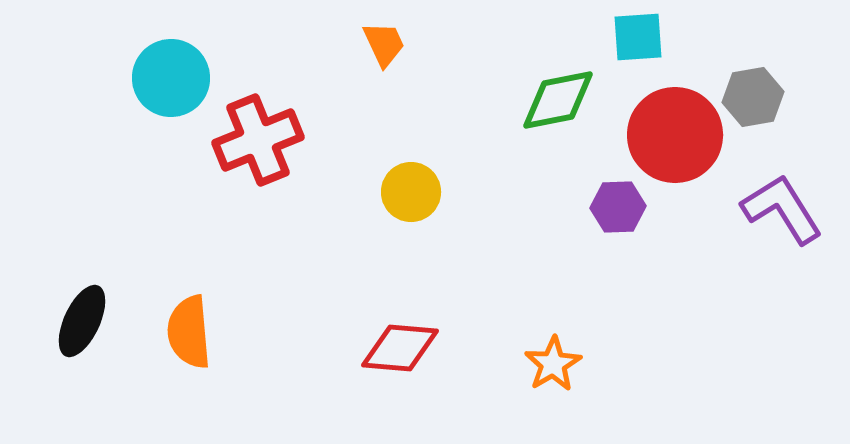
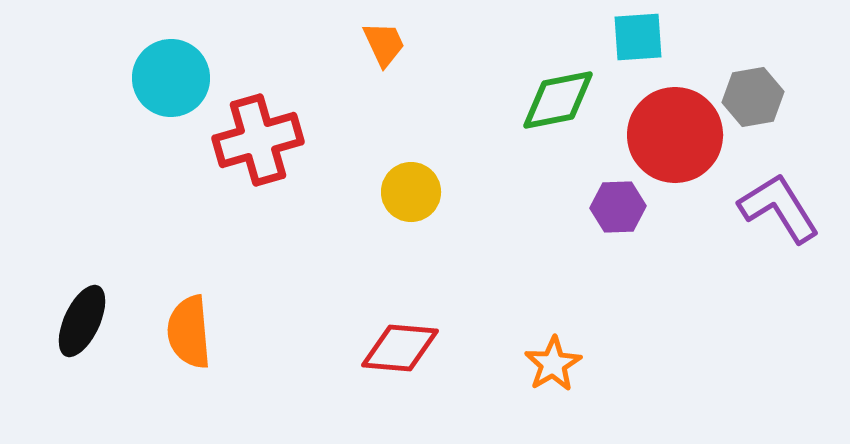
red cross: rotated 6 degrees clockwise
purple L-shape: moved 3 px left, 1 px up
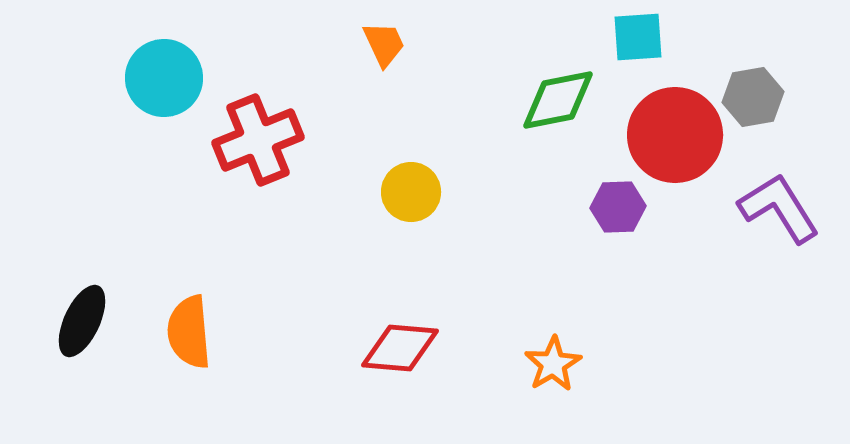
cyan circle: moved 7 px left
red cross: rotated 6 degrees counterclockwise
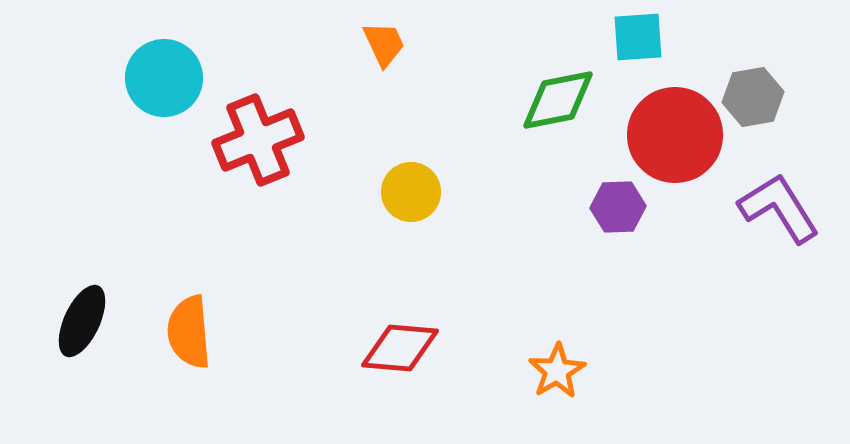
orange star: moved 4 px right, 7 px down
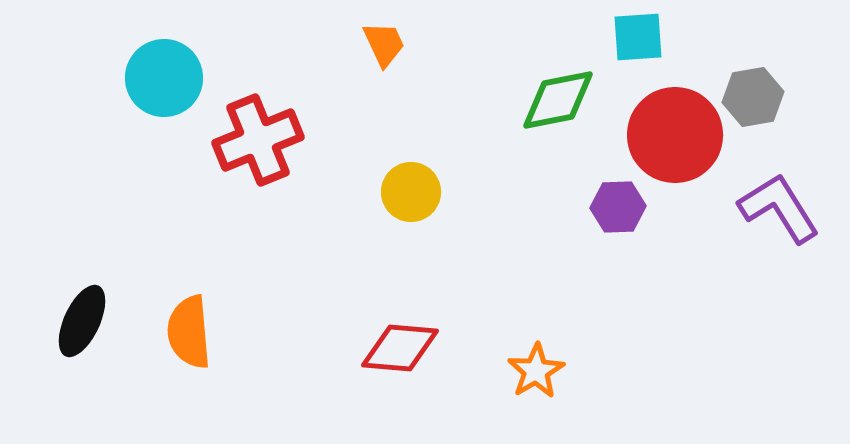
orange star: moved 21 px left
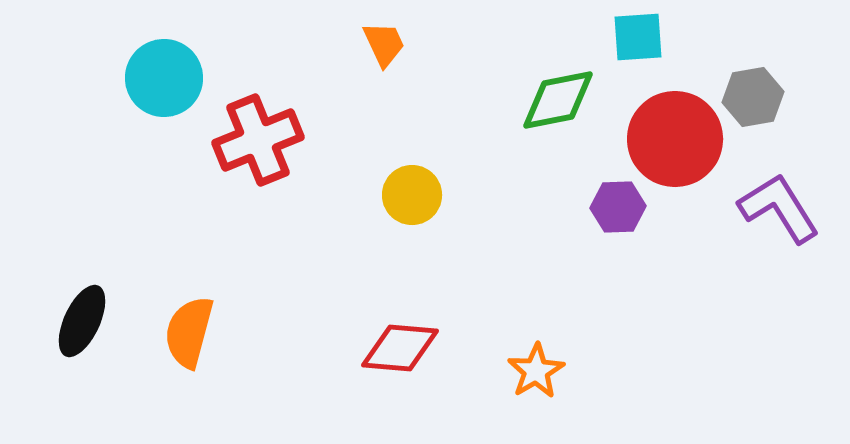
red circle: moved 4 px down
yellow circle: moved 1 px right, 3 px down
orange semicircle: rotated 20 degrees clockwise
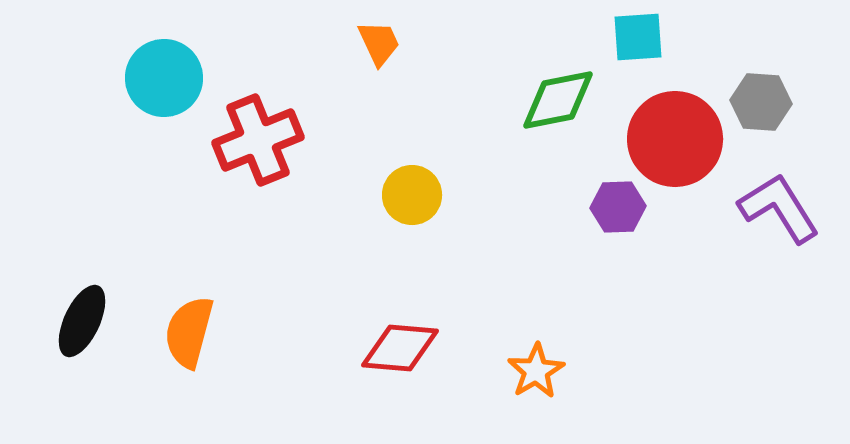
orange trapezoid: moved 5 px left, 1 px up
gray hexagon: moved 8 px right, 5 px down; rotated 14 degrees clockwise
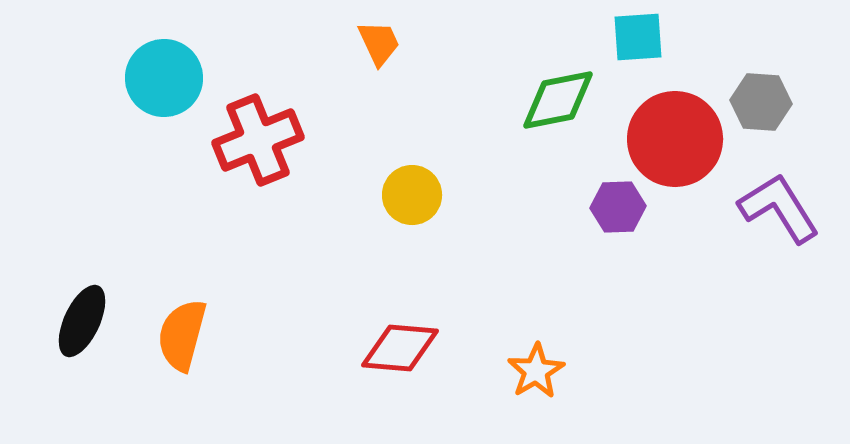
orange semicircle: moved 7 px left, 3 px down
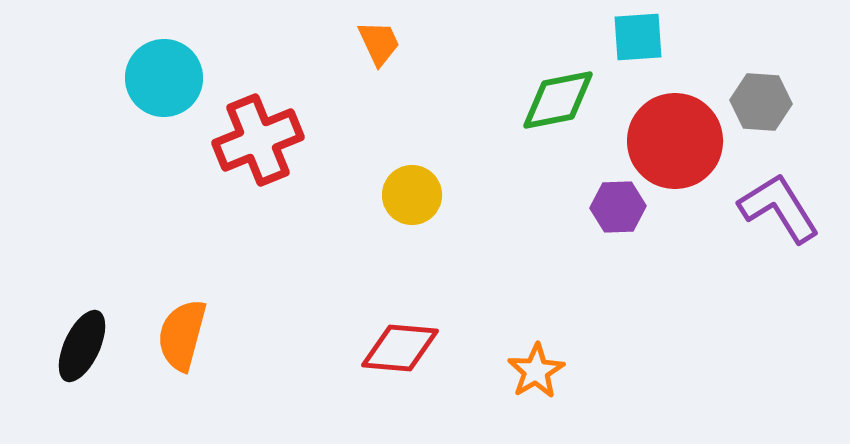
red circle: moved 2 px down
black ellipse: moved 25 px down
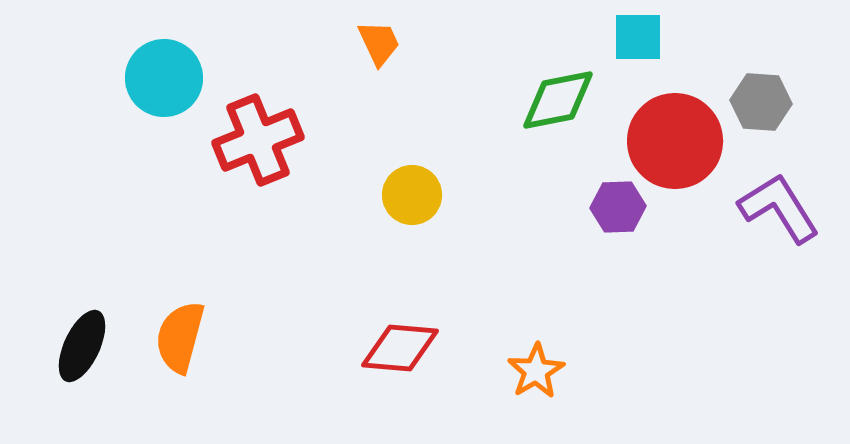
cyan square: rotated 4 degrees clockwise
orange semicircle: moved 2 px left, 2 px down
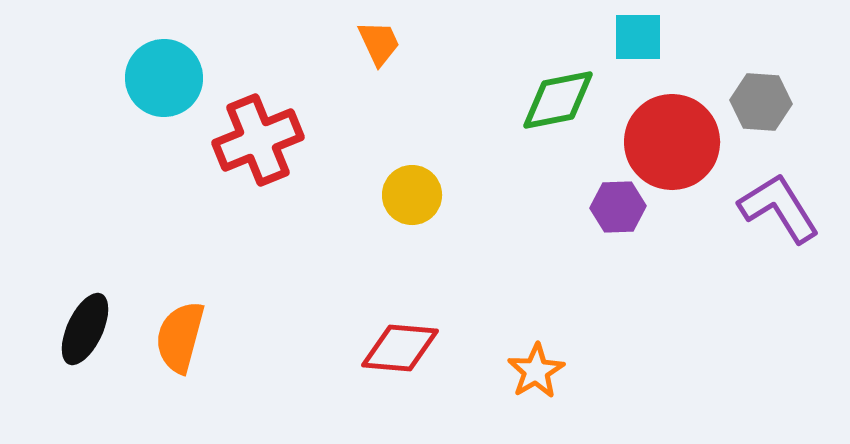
red circle: moved 3 px left, 1 px down
black ellipse: moved 3 px right, 17 px up
